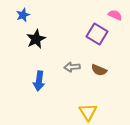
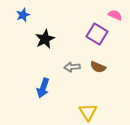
black star: moved 9 px right
brown semicircle: moved 1 px left, 3 px up
blue arrow: moved 4 px right, 7 px down; rotated 12 degrees clockwise
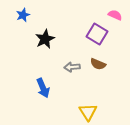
brown semicircle: moved 3 px up
blue arrow: rotated 42 degrees counterclockwise
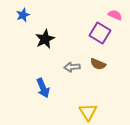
purple square: moved 3 px right, 1 px up
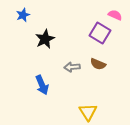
blue arrow: moved 1 px left, 3 px up
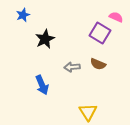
pink semicircle: moved 1 px right, 2 px down
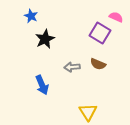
blue star: moved 8 px right, 1 px down; rotated 24 degrees counterclockwise
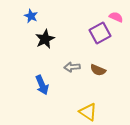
purple square: rotated 30 degrees clockwise
brown semicircle: moved 6 px down
yellow triangle: rotated 24 degrees counterclockwise
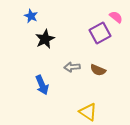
pink semicircle: rotated 16 degrees clockwise
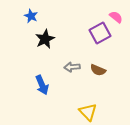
yellow triangle: rotated 12 degrees clockwise
